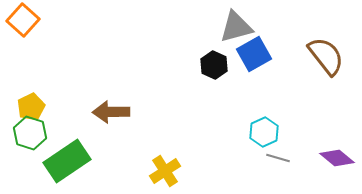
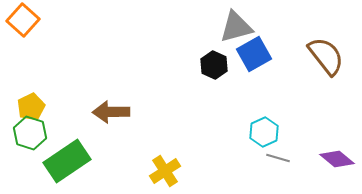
purple diamond: moved 1 px down
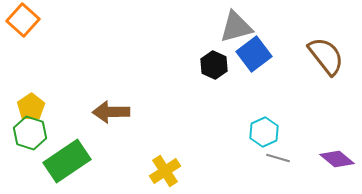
blue square: rotated 8 degrees counterclockwise
yellow pentagon: rotated 8 degrees counterclockwise
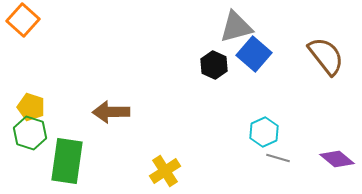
blue square: rotated 12 degrees counterclockwise
yellow pentagon: rotated 20 degrees counterclockwise
green rectangle: rotated 48 degrees counterclockwise
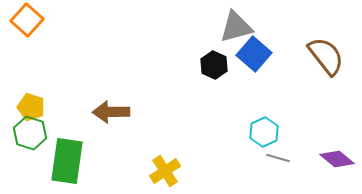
orange square: moved 4 px right
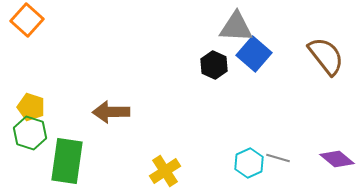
gray triangle: rotated 18 degrees clockwise
cyan hexagon: moved 15 px left, 31 px down
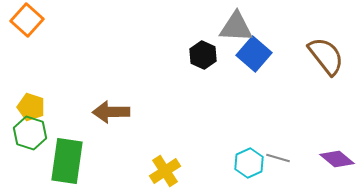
black hexagon: moved 11 px left, 10 px up
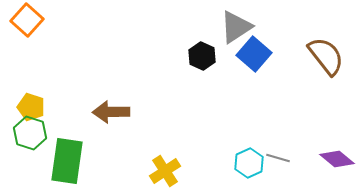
gray triangle: rotated 36 degrees counterclockwise
black hexagon: moved 1 px left, 1 px down
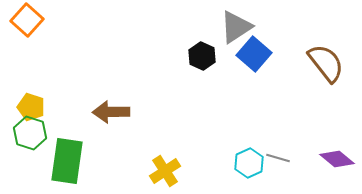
brown semicircle: moved 7 px down
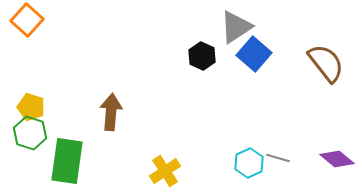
brown arrow: rotated 96 degrees clockwise
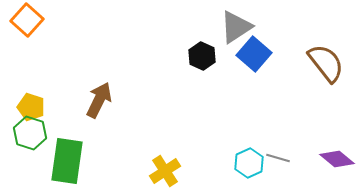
brown arrow: moved 12 px left, 12 px up; rotated 21 degrees clockwise
